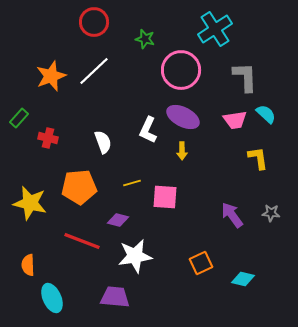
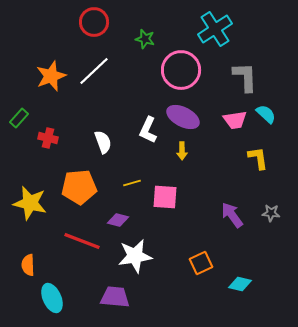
cyan diamond: moved 3 px left, 5 px down
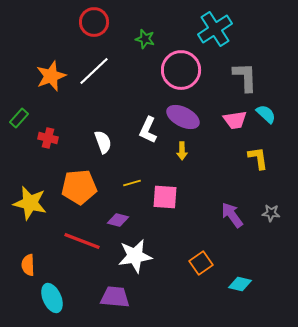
orange square: rotated 10 degrees counterclockwise
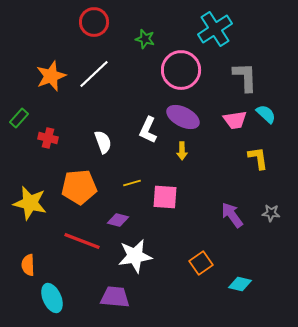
white line: moved 3 px down
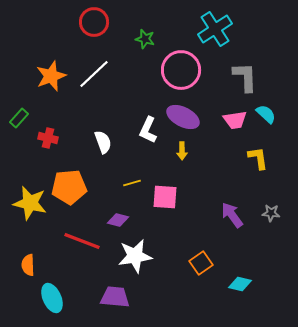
orange pentagon: moved 10 px left
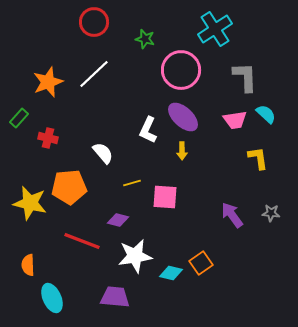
orange star: moved 3 px left, 6 px down
purple ellipse: rotated 16 degrees clockwise
white semicircle: moved 11 px down; rotated 20 degrees counterclockwise
cyan diamond: moved 69 px left, 11 px up
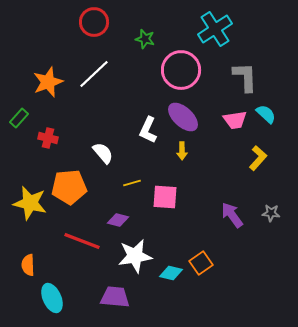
yellow L-shape: rotated 50 degrees clockwise
